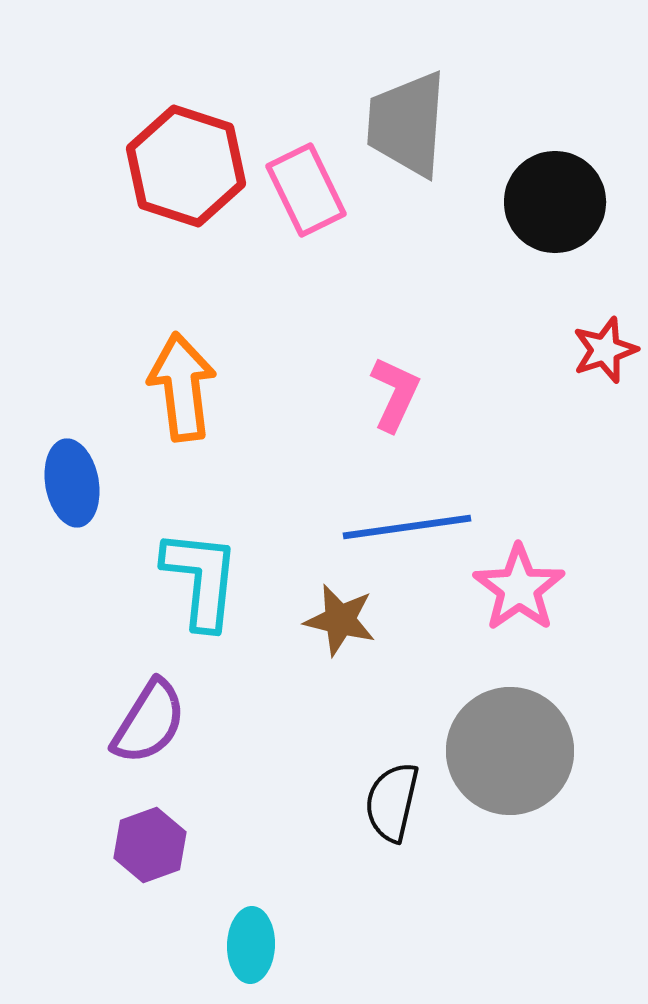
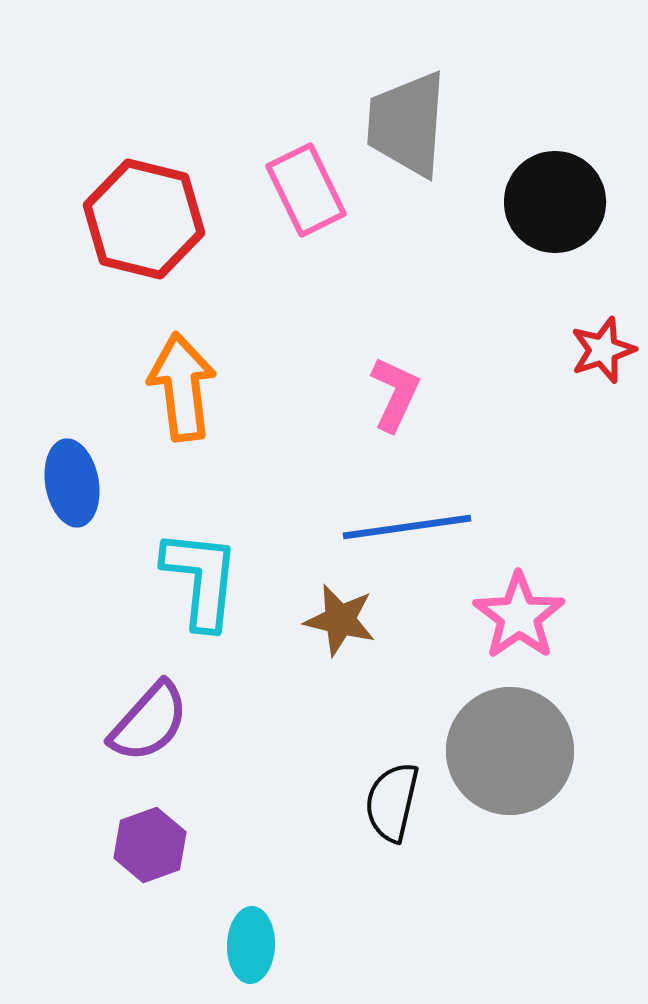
red hexagon: moved 42 px left, 53 px down; rotated 4 degrees counterclockwise
red star: moved 2 px left
pink star: moved 28 px down
purple semicircle: rotated 10 degrees clockwise
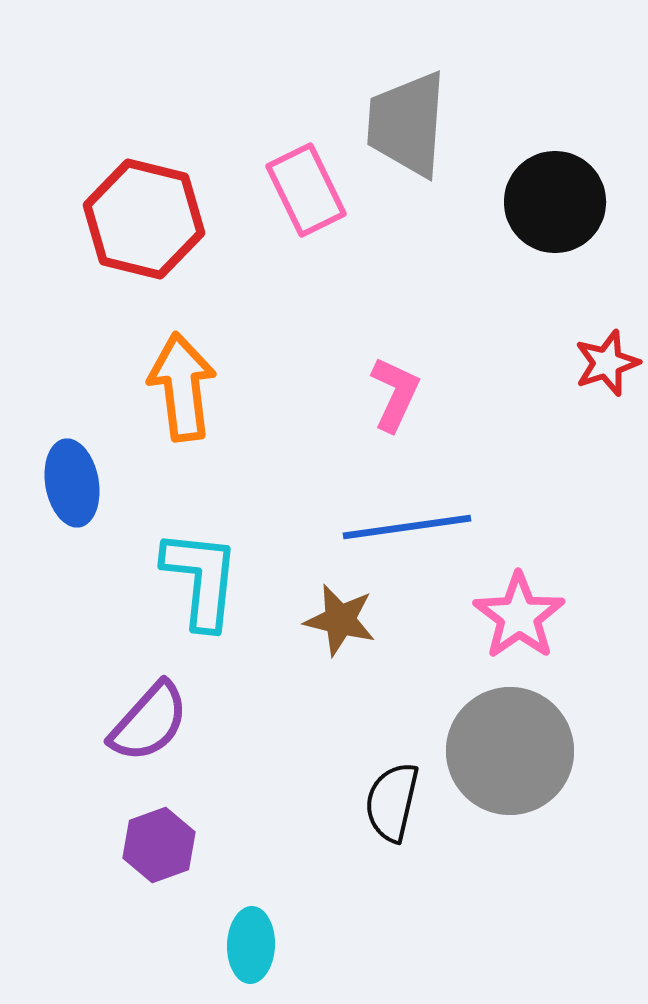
red star: moved 4 px right, 13 px down
purple hexagon: moved 9 px right
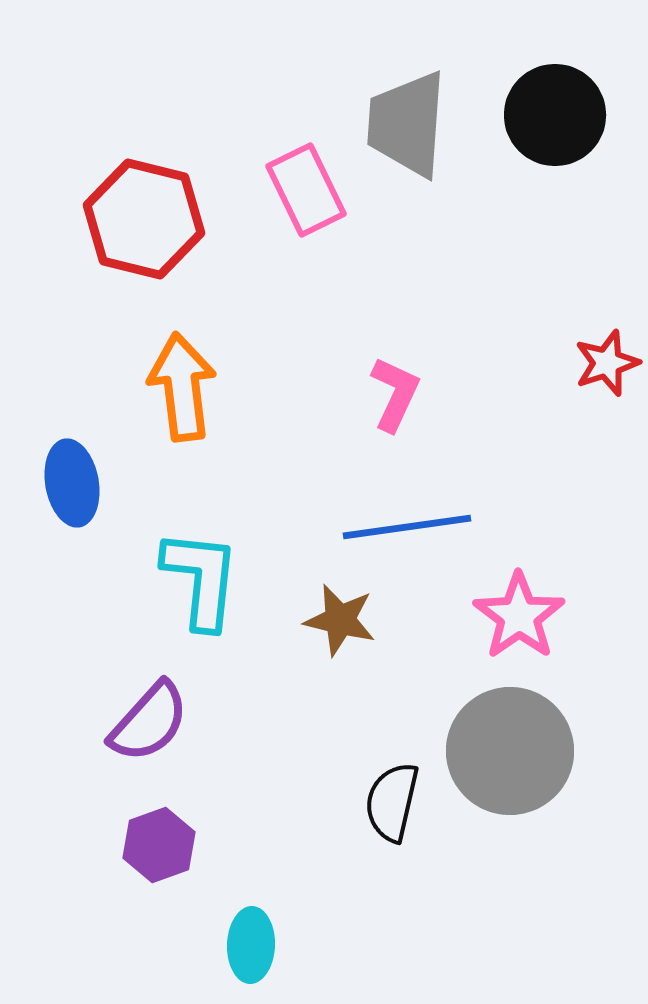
black circle: moved 87 px up
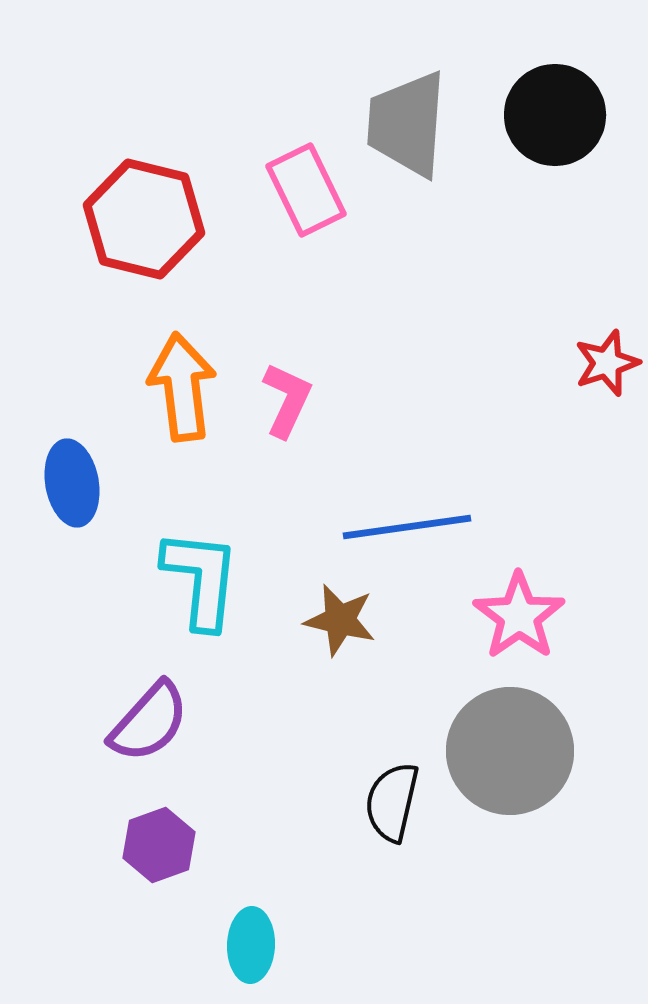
pink L-shape: moved 108 px left, 6 px down
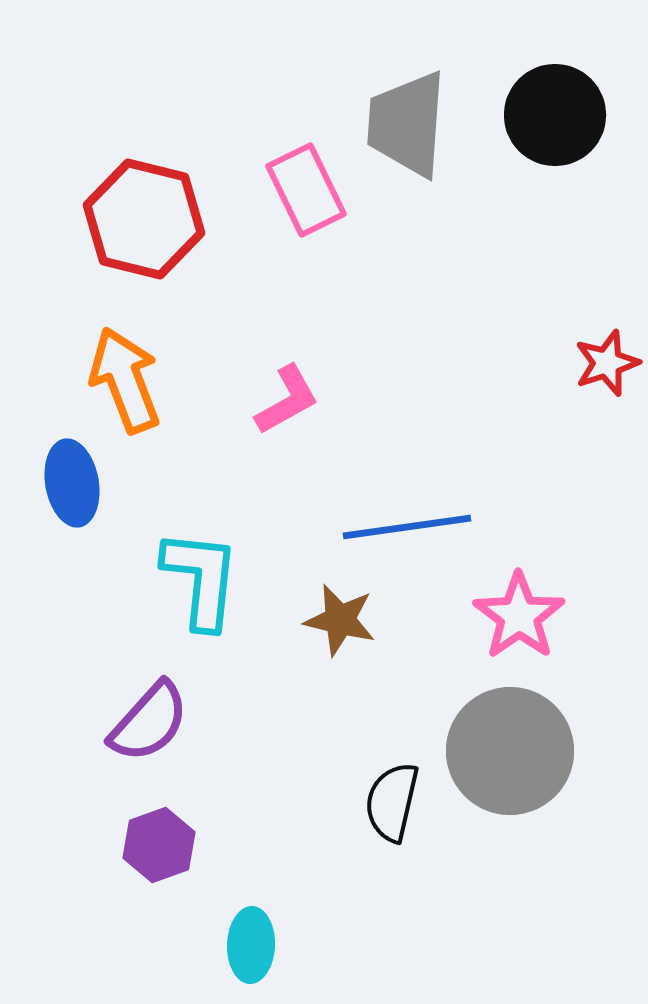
orange arrow: moved 57 px left, 7 px up; rotated 14 degrees counterclockwise
pink L-shape: rotated 36 degrees clockwise
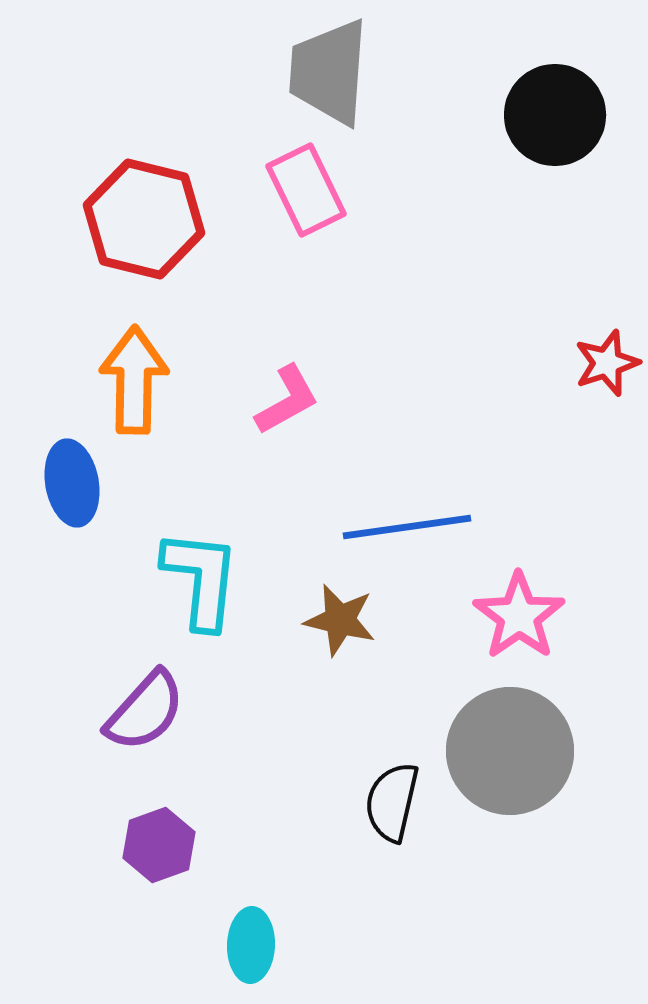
gray trapezoid: moved 78 px left, 52 px up
orange arrow: moved 9 px right; rotated 22 degrees clockwise
purple semicircle: moved 4 px left, 11 px up
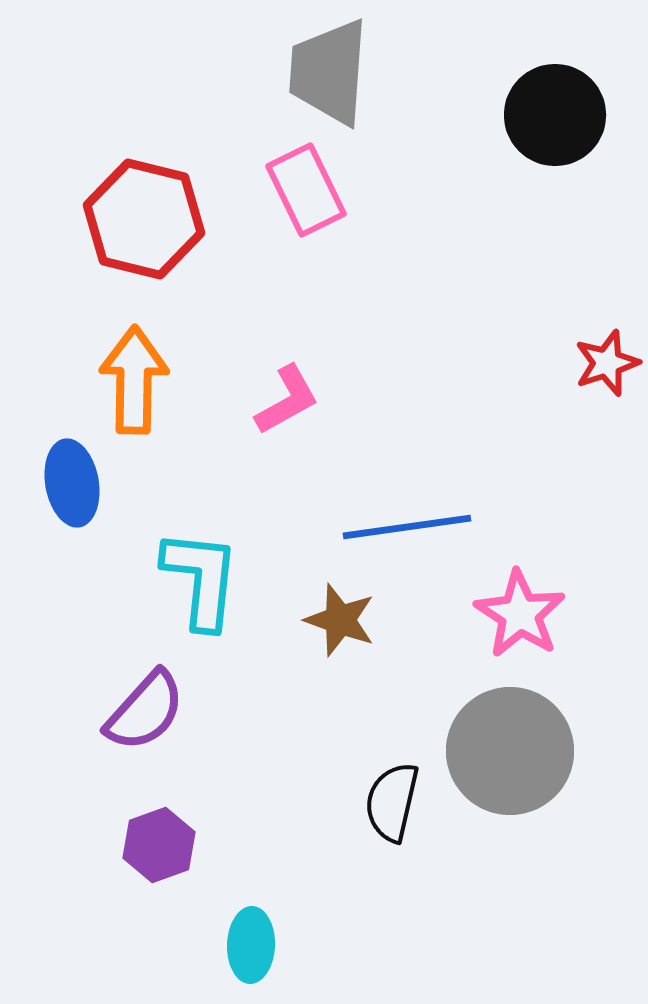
pink star: moved 1 px right, 2 px up; rotated 4 degrees counterclockwise
brown star: rotated 6 degrees clockwise
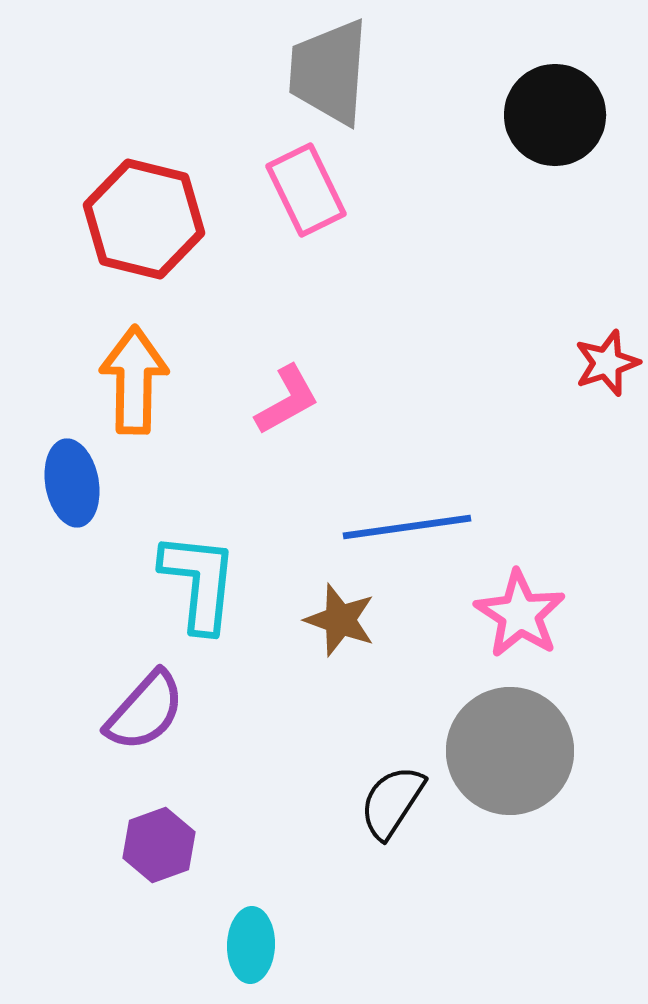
cyan L-shape: moved 2 px left, 3 px down
black semicircle: rotated 20 degrees clockwise
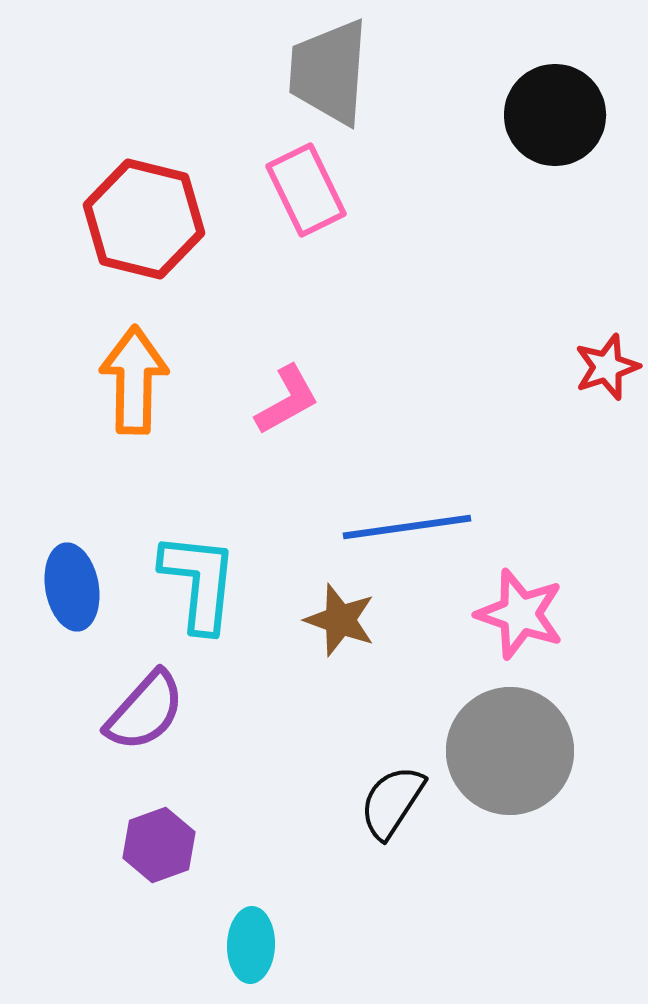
red star: moved 4 px down
blue ellipse: moved 104 px down
pink star: rotated 14 degrees counterclockwise
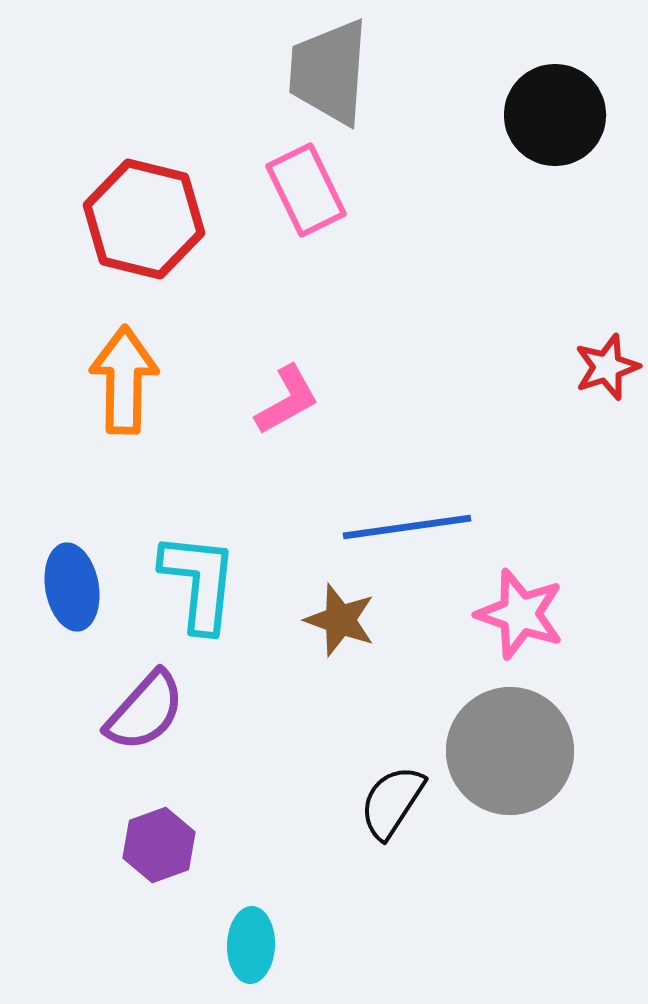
orange arrow: moved 10 px left
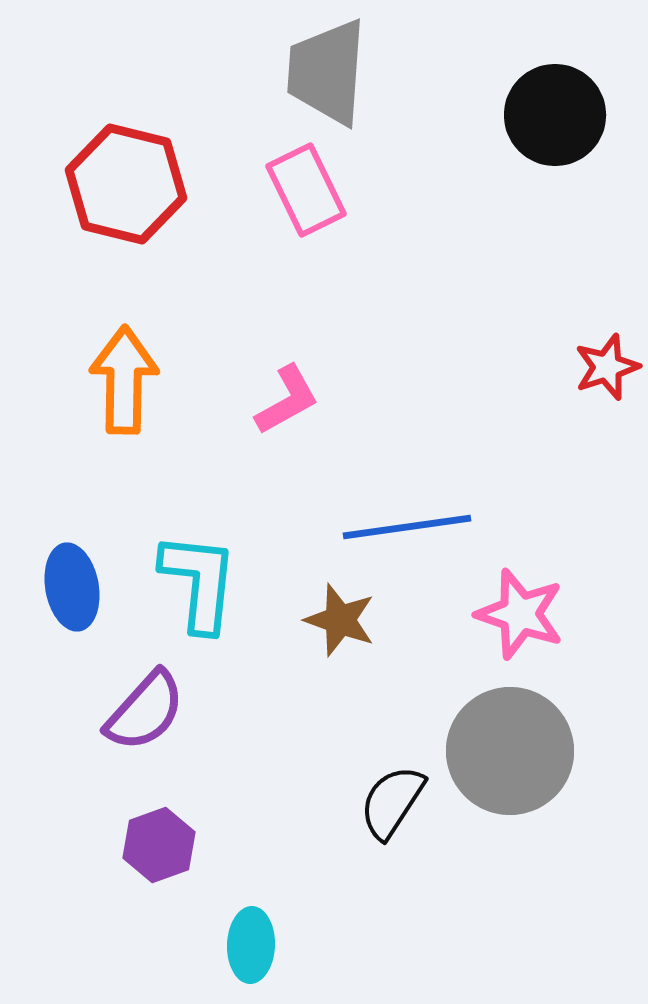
gray trapezoid: moved 2 px left
red hexagon: moved 18 px left, 35 px up
